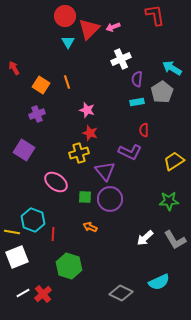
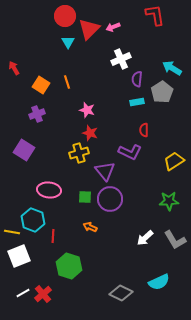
pink ellipse: moved 7 px left, 8 px down; rotated 30 degrees counterclockwise
red line: moved 2 px down
white square: moved 2 px right, 1 px up
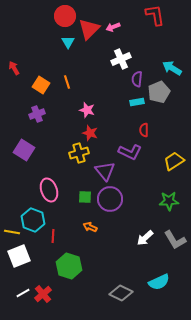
gray pentagon: moved 3 px left; rotated 10 degrees clockwise
pink ellipse: rotated 65 degrees clockwise
